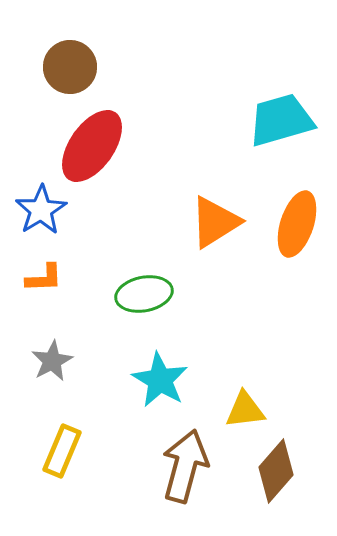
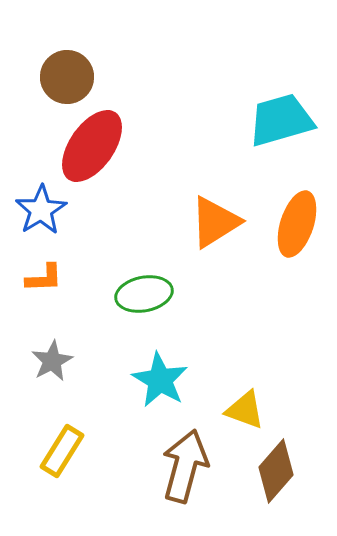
brown circle: moved 3 px left, 10 px down
yellow triangle: rotated 27 degrees clockwise
yellow rectangle: rotated 9 degrees clockwise
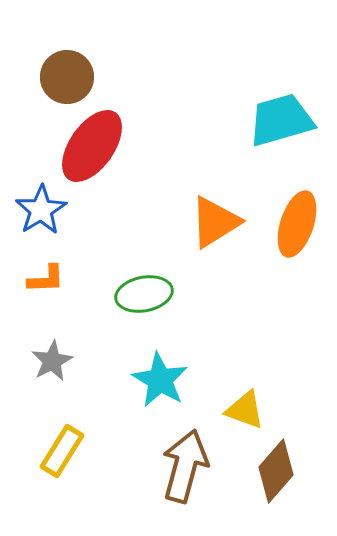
orange L-shape: moved 2 px right, 1 px down
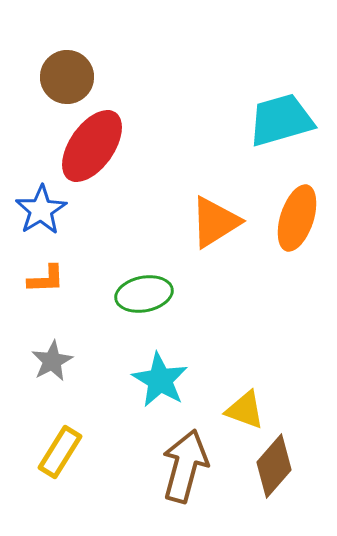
orange ellipse: moved 6 px up
yellow rectangle: moved 2 px left, 1 px down
brown diamond: moved 2 px left, 5 px up
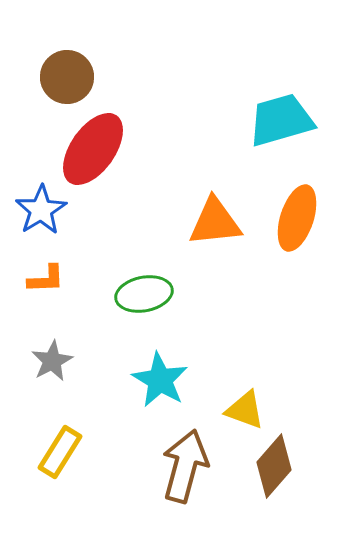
red ellipse: moved 1 px right, 3 px down
orange triangle: rotated 26 degrees clockwise
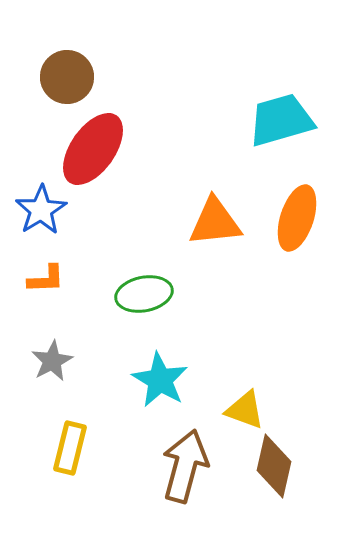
yellow rectangle: moved 10 px right, 4 px up; rotated 18 degrees counterclockwise
brown diamond: rotated 28 degrees counterclockwise
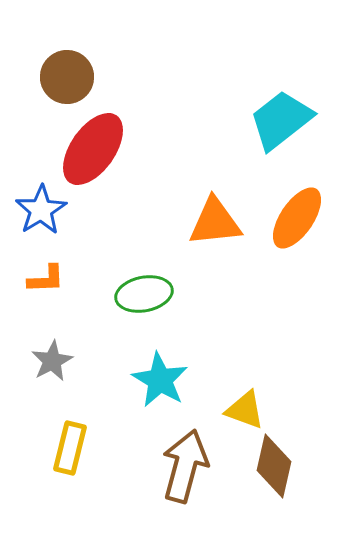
cyan trapezoid: rotated 22 degrees counterclockwise
orange ellipse: rotated 16 degrees clockwise
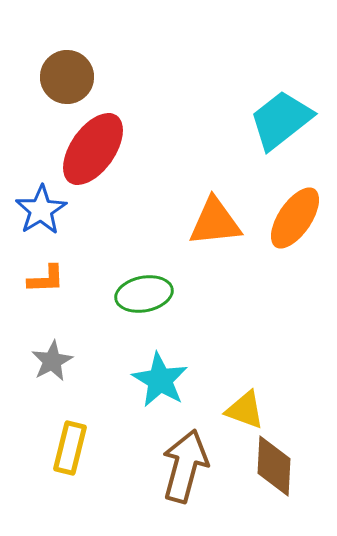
orange ellipse: moved 2 px left
brown diamond: rotated 10 degrees counterclockwise
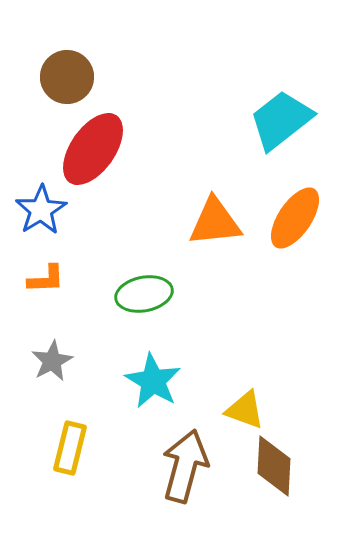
cyan star: moved 7 px left, 1 px down
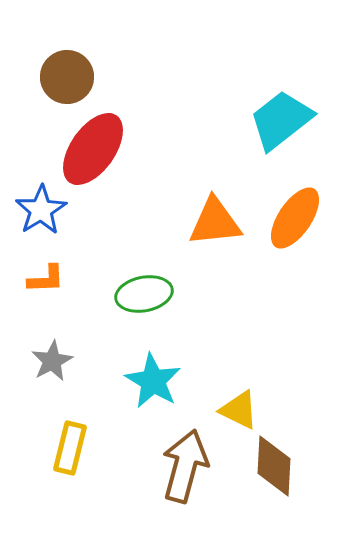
yellow triangle: moved 6 px left; rotated 6 degrees clockwise
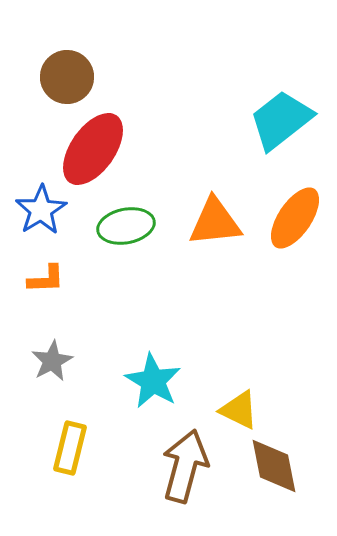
green ellipse: moved 18 px left, 68 px up
brown diamond: rotated 14 degrees counterclockwise
